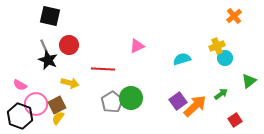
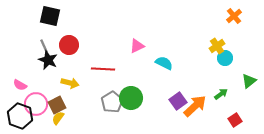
yellow cross: rotated 14 degrees counterclockwise
cyan semicircle: moved 18 px left, 4 px down; rotated 42 degrees clockwise
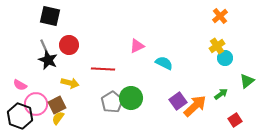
orange cross: moved 14 px left
green triangle: moved 2 px left
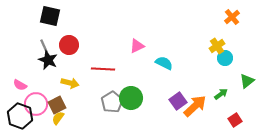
orange cross: moved 12 px right, 1 px down
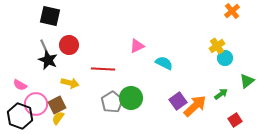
orange cross: moved 6 px up
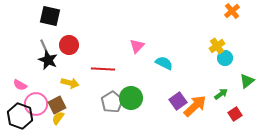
pink triangle: rotated 21 degrees counterclockwise
red square: moved 6 px up
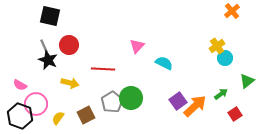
brown square: moved 29 px right, 10 px down
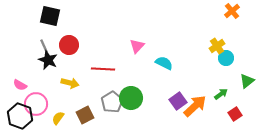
cyan circle: moved 1 px right
brown square: moved 1 px left
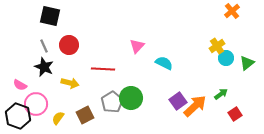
black star: moved 4 px left, 7 px down
green triangle: moved 18 px up
black hexagon: moved 2 px left
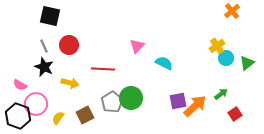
purple square: rotated 24 degrees clockwise
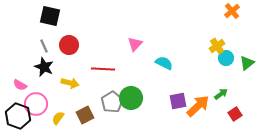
pink triangle: moved 2 px left, 2 px up
orange arrow: moved 3 px right
